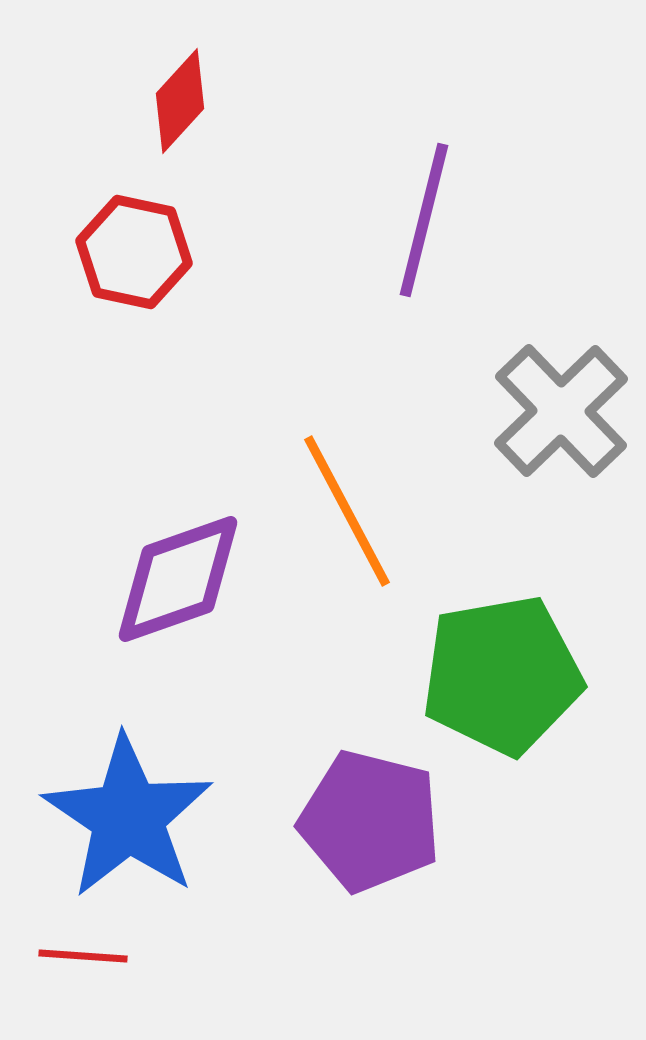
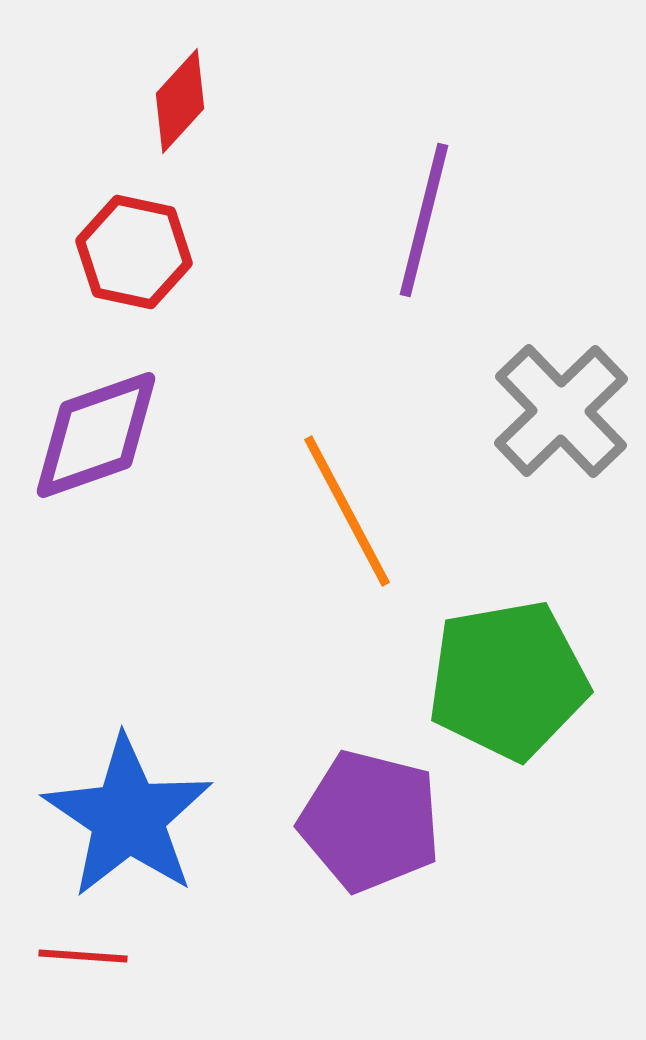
purple diamond: moved 82 px left, 144 px up
green pentagon: moved 6 px right, 5 px down
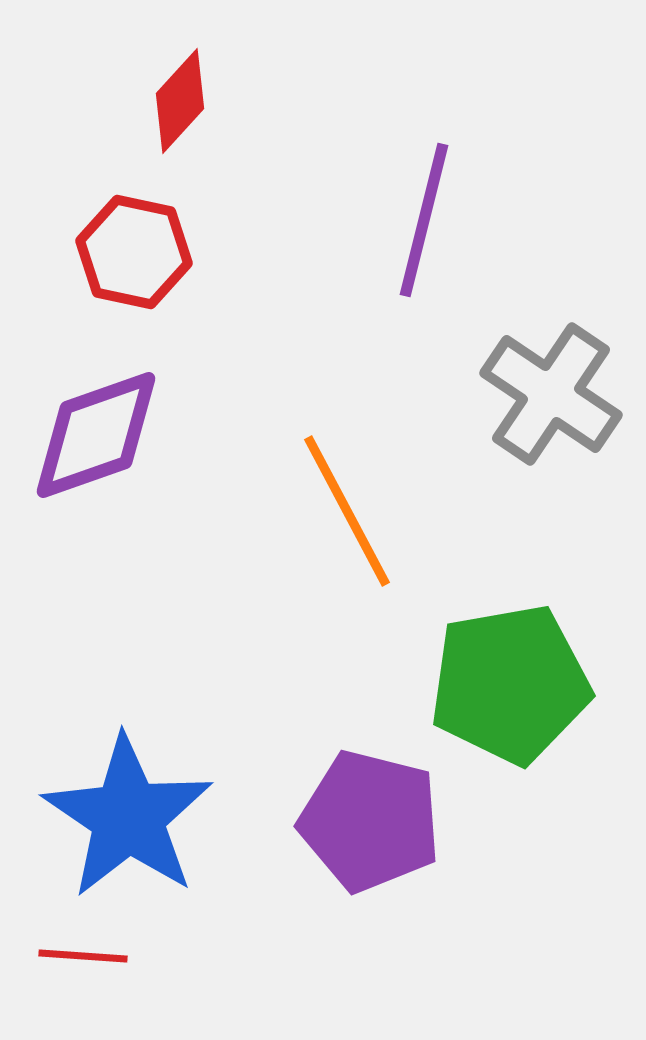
gray cross: moved 10 px left, 17 px up; rotated 12 degrees counterclockwise
green pentagon: moved 2 px right, 4 px down
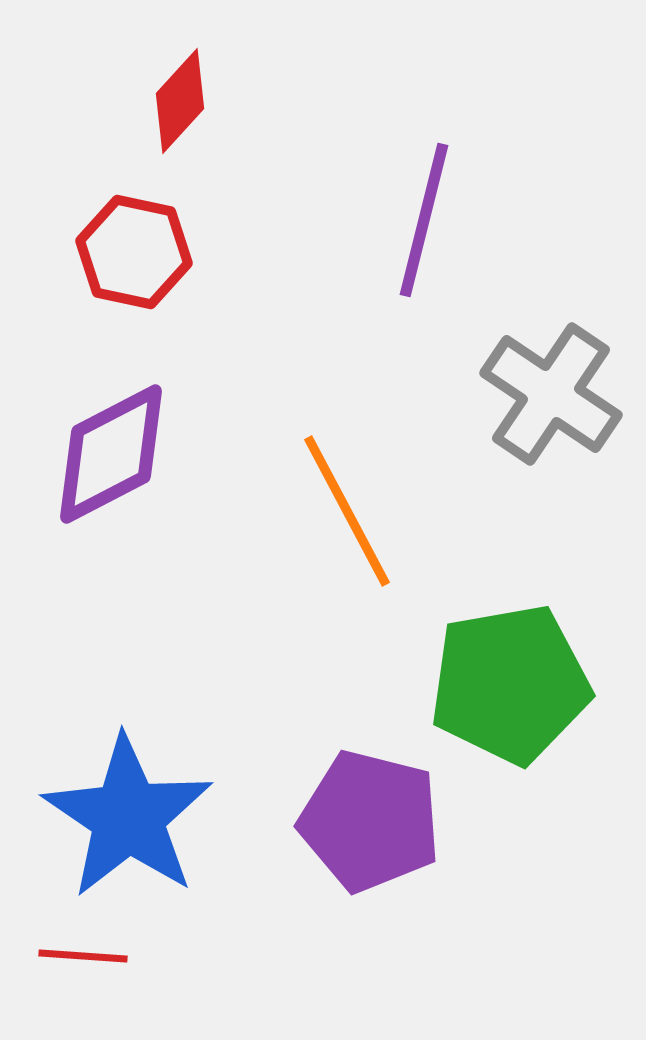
purple diamond: moved 15 px right, 19 px down; rotated 8 degrees counterclockwise
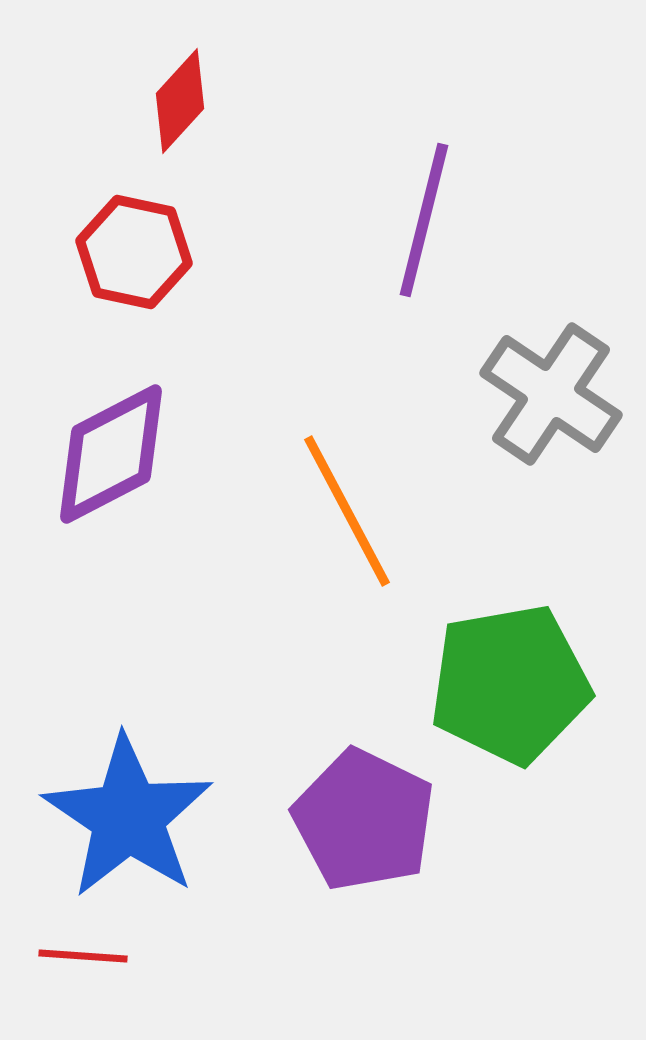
purple pentagon: moved 6 px left, 1 px up; rotated 12 degrees clockwise
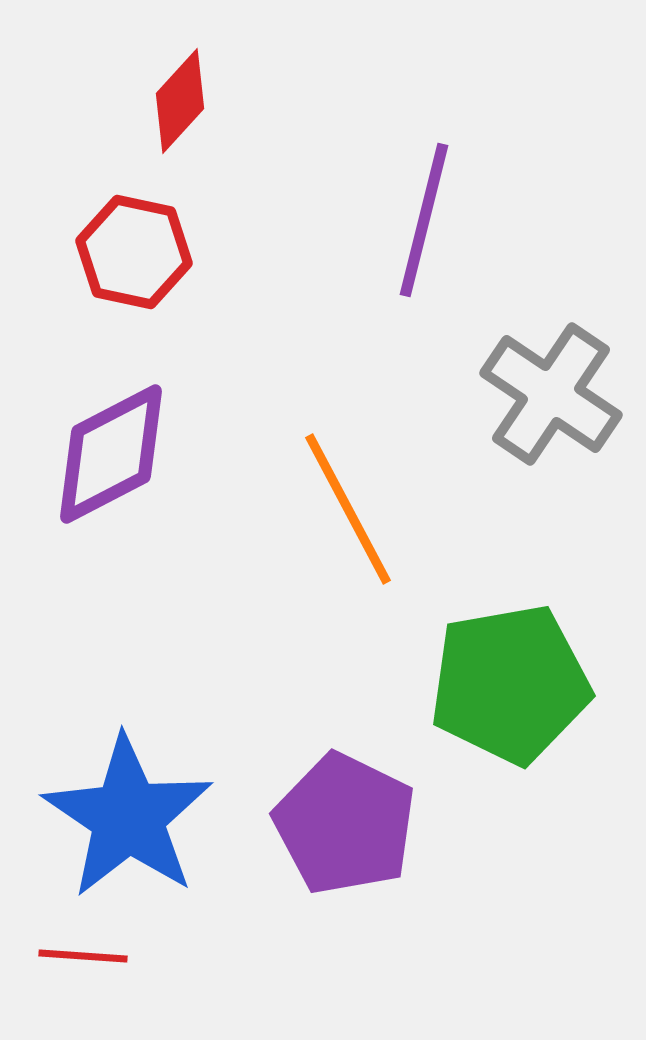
orange line: moved 1 px right, 2 px up
purple pentagon: moved 19 px left, 4 px down
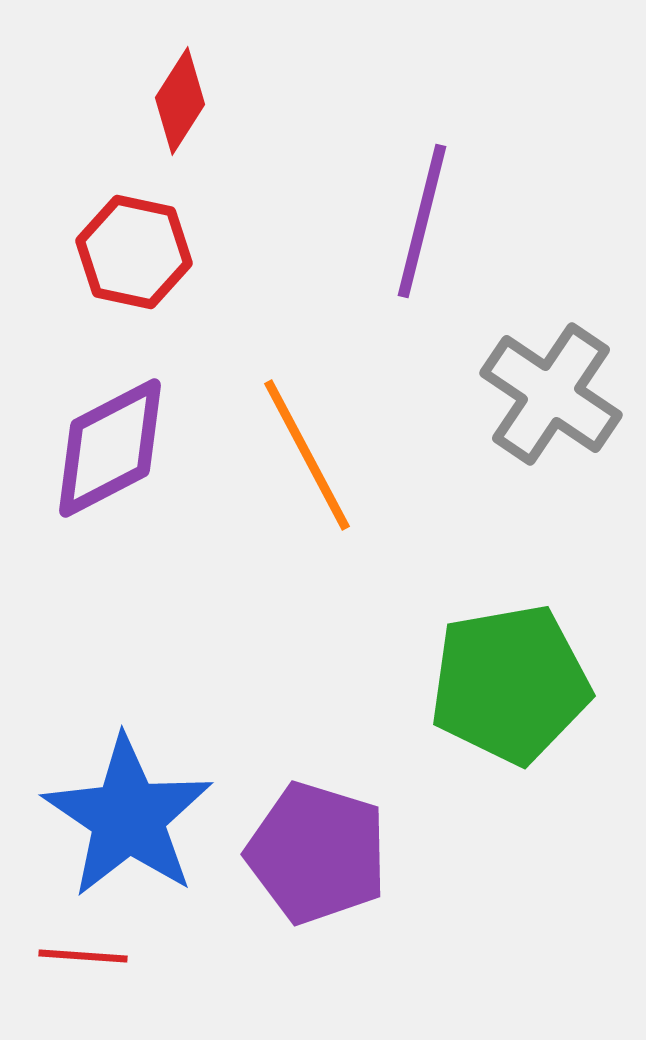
red diamond: rotated 10 degrees counterclockwise
purple line: moved 2 px left, 1 px down
purple diamond: moved 1 px left, 6 px up
orange line: moved 41 px left, 54 px up
purple pentagon: moved 28 px left, 29 px down; rotated 9 degrees counterclockwise
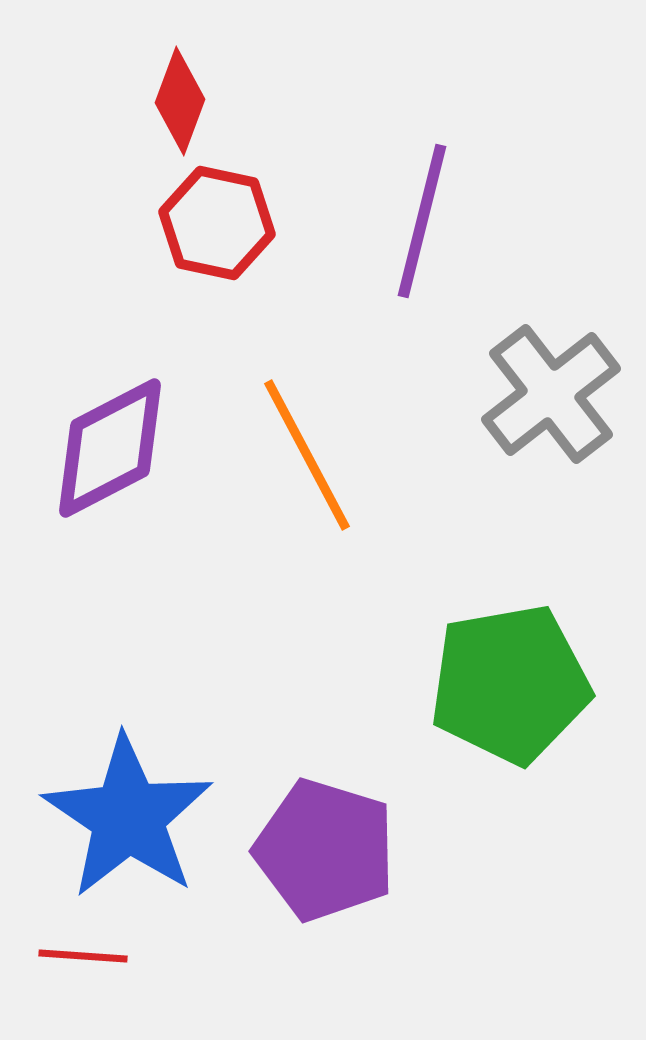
red diamond: rotated 12 degrees counterclockwise
red hexagon: moved 83 px right, 29 px up
gray cross: rotated 18 degrees clockwise
purple pentagon: moved 8 px right, 3 px up
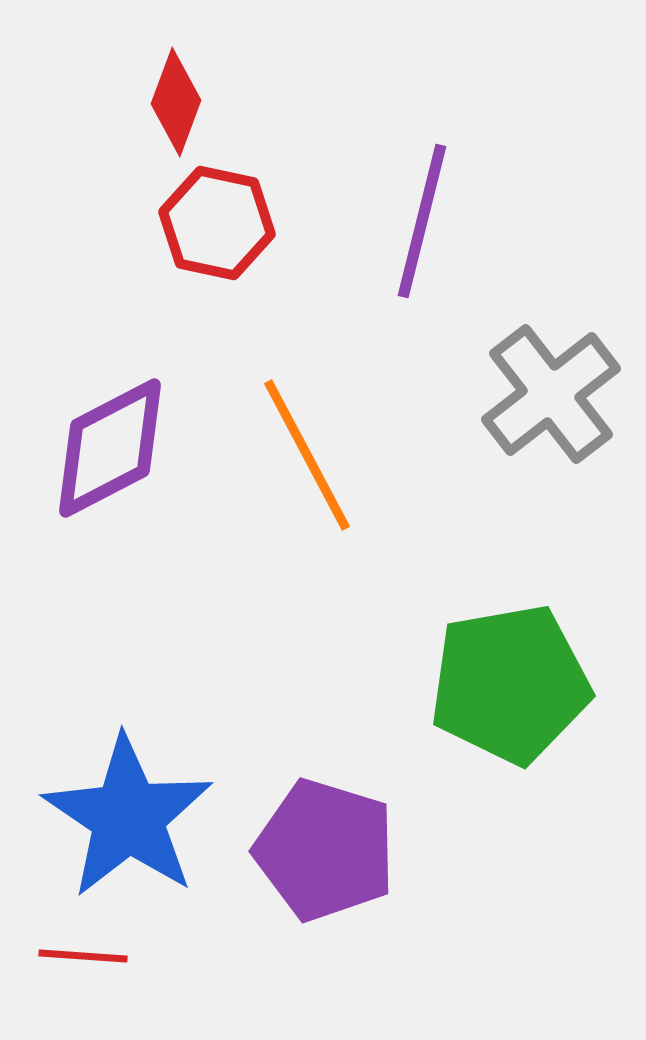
red diamond: moved 4 px left, 1 px down
